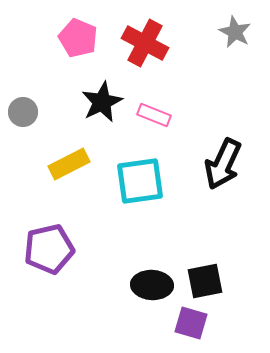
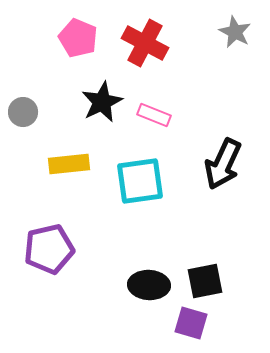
yellow rectangle: rotated 21 degrees clockwise
black ellipse: moved 3 px left
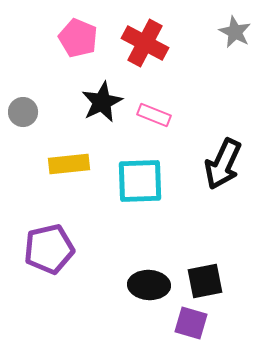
cyan square: rotated 6 degrees clockwise
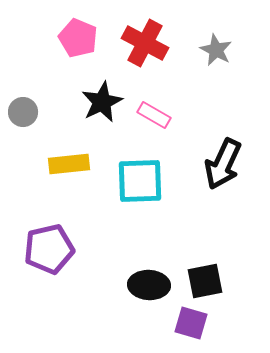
gray star: moved 19 px left, 18 px down
pink rectangle: rotated 8 degrees clockwise
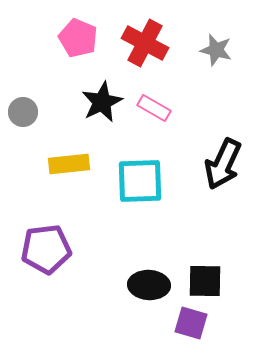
gray star: rotated 12 degrees counterclockwise
pink rectangle: moved 7 px up
purple pentagon: moved 3 px left; rotated 6 degrees clockwise
black square: rotated 12 degrees clockwise
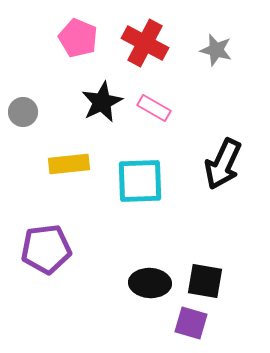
black square: rotated 9 degrees clockwise
black ellipse: moved 1 px right, 2 px up
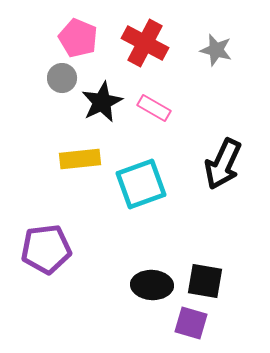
gray circle: moved 39 px right, 34 px up
yellow rectangle: moved 11 px right, 5 px up
cyan square: moved 1 px right, 3 px down; rotated 18 degrees counterclockwise
black ellipse: moved 2 px right, 2 px down
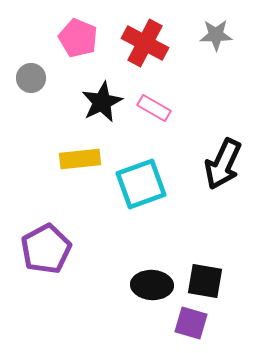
gray star: moved 15 px up; rotated 16 degrees counterclockwise
gray circle: moved 31 px left
purple pentagon: rotated 21 degrees counterclockwise
